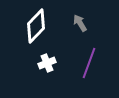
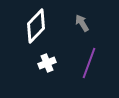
gray arrow: moved 2 px right
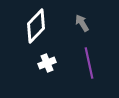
purple line: rotated 32 degrees counterclockwise
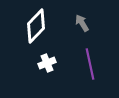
purple line: moved 1 px right, 1 px down
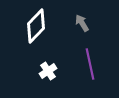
white cross: moved 1 px right, 8 px down; rotated 12 degrees counterclockwise
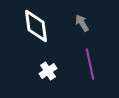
white diamond: rotated 52 degrees counterclockwise
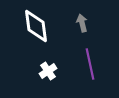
gray arrow: rotated 18 degrees clockwise
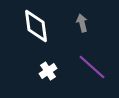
purple line: moved 2 px right, 3 px down; rotated 36 degrees counterclockwise
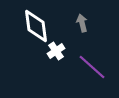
white cross: moved 8 px right, 20 px up
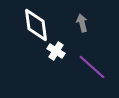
white diamond: moved 1 px up
white cross: rotated 24 degrees counterclockwise
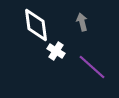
gray arrow: moved 1 px up
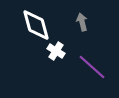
white diamond: rotated 8 degrees counterclockwise
